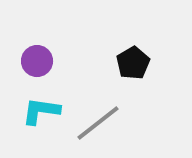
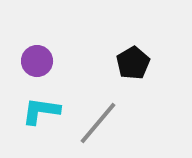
gray line: rotated 12 degrees counterclockwise
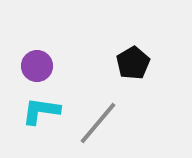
purple circle: moved 5 px down
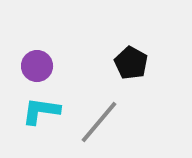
black pentagon: moved 2 px left; rotated 12 degrees counterclockwise
gray line: moved 1 px right, 1 px up
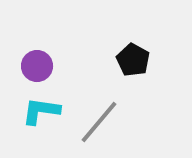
black pentagon: moved 2 px right, 3 px up
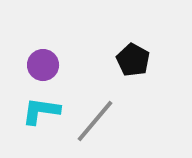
purple circle: moved 6 px right, 1 px up
gray line: moved 4 px left, 1 px up
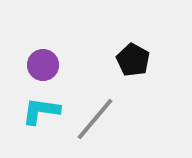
gray line: moved 2 px up
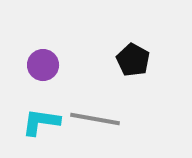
cyan L-shape: moved 11 px down
gray line: rotated 60 degrees clockwise
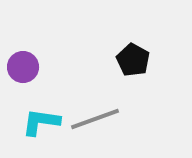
purple circle: moved 20 px left, 2 px down
gray line: rotated 30 degrees counterclockwise
